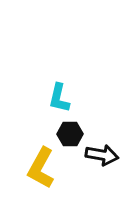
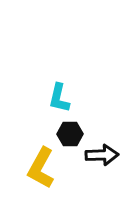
black arrow: rotated 12 degrees counterclockwise
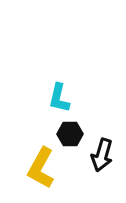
black arrow: rotated 108 degrees clockwise
